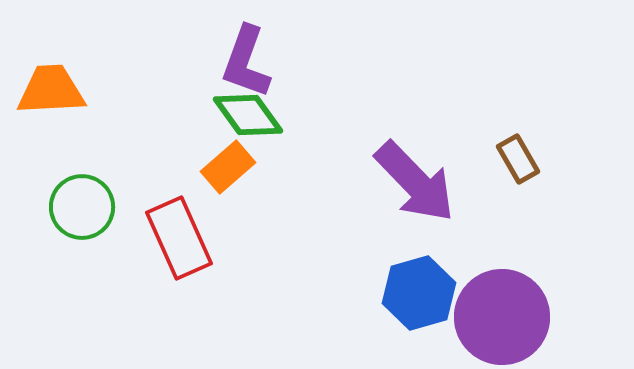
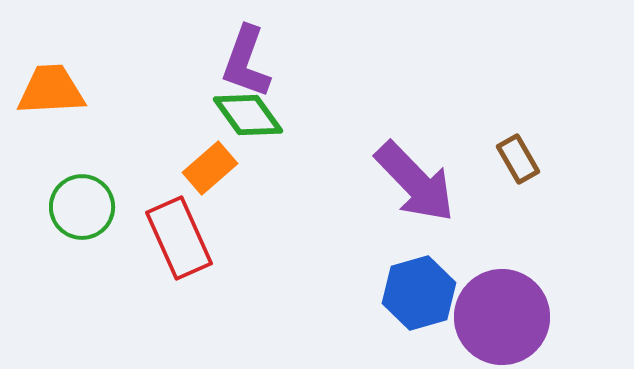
orange rectangle: moved 18 px left, 1 px down
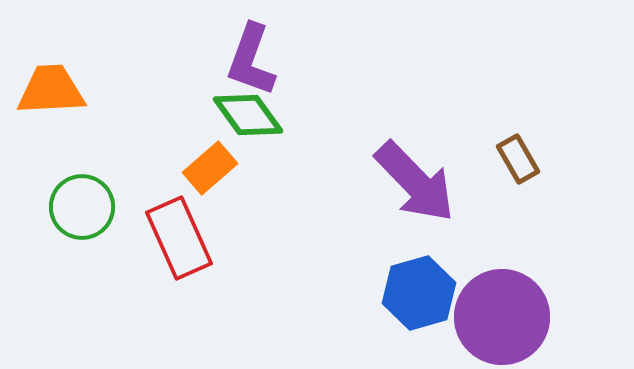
purple L-shape: moved 5 px right, 2 px up
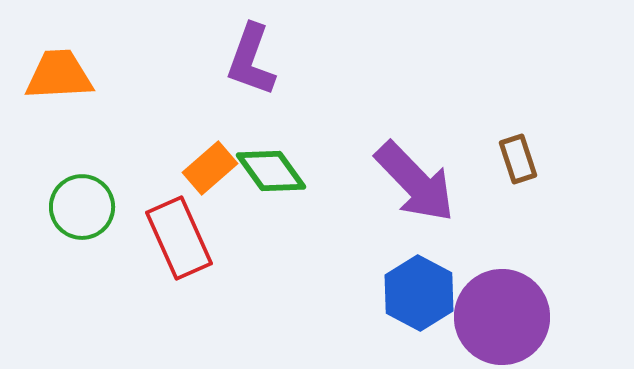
orange trapezoid: moved 8 px right, 15 px up
green diamond: moved 23 px right, 56 px down
brown rectangle: rotated 12 degrees clockwise
blue hexagon: rotated 16 degrees counterclockwise
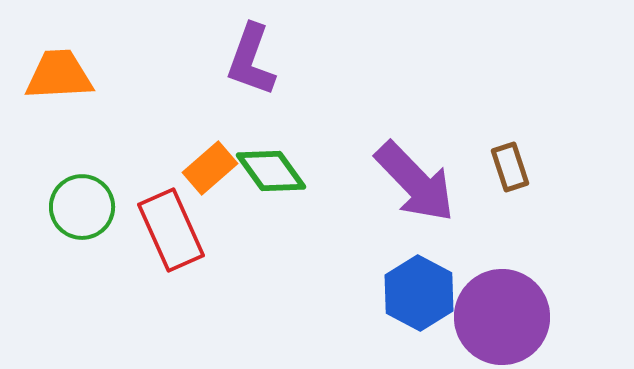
brown rectangle: moved 8 px left, 8 px down
red rectangle: moved 8 px left, 8 px up
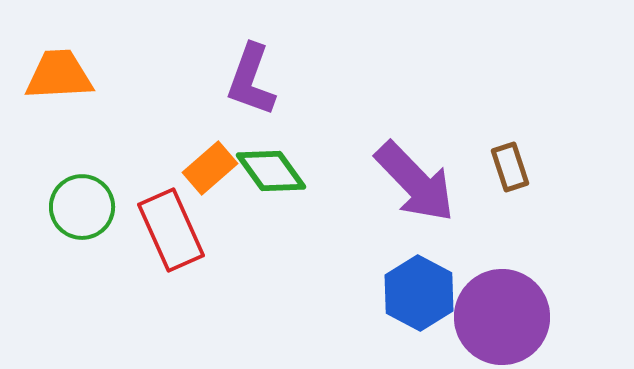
purple L-shape: moved 20 px down
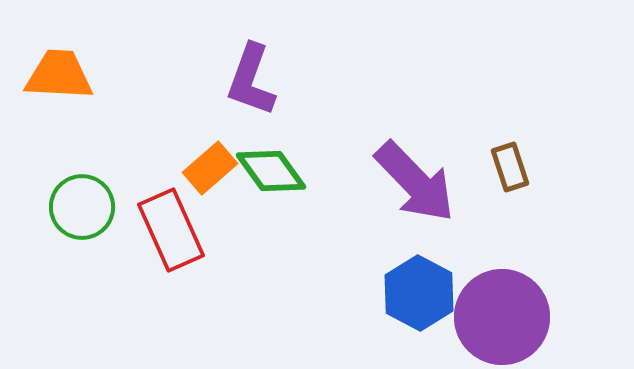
orange trapezoid: rotated 6 degrees clockwise
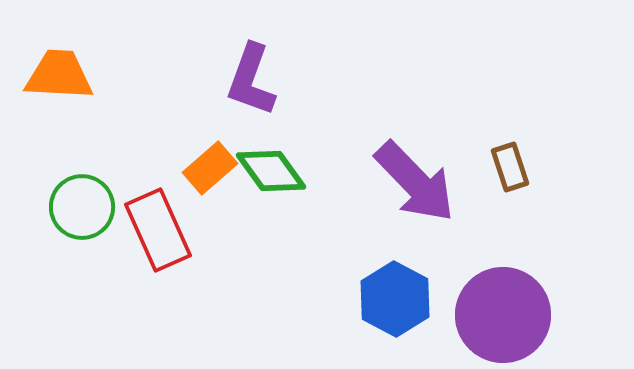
red rectangle: moved 13 px left
blue hexagon: moved 24 px left, 6 px down
purple circle: moved 1 px right, 2 px up
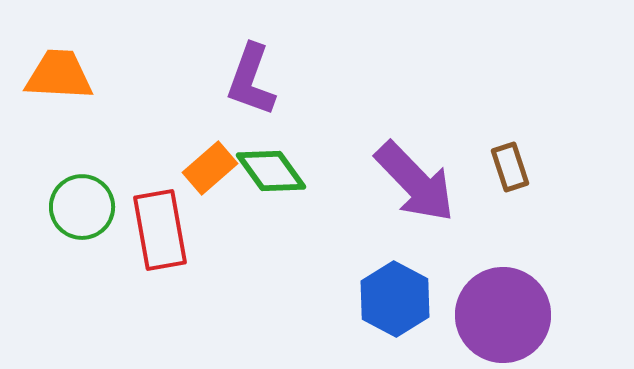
red rectangle: moved 2 px right; rotated 14 degrees clockwise
